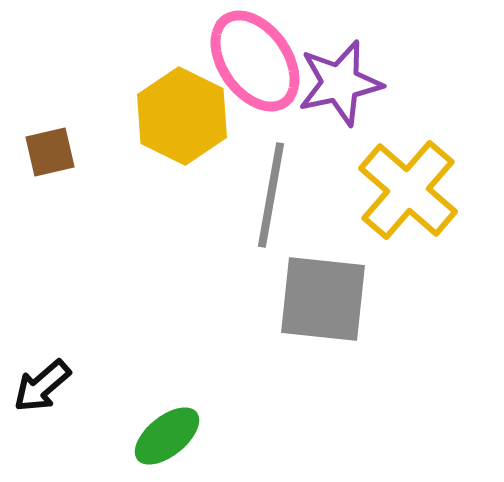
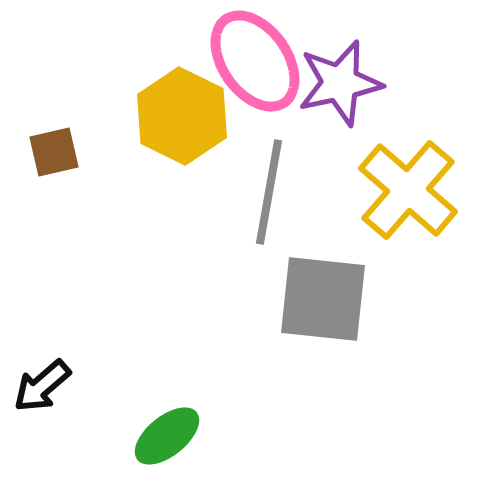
brown square: moved 4 px right
gray line: moved 2 px left, 3 px up
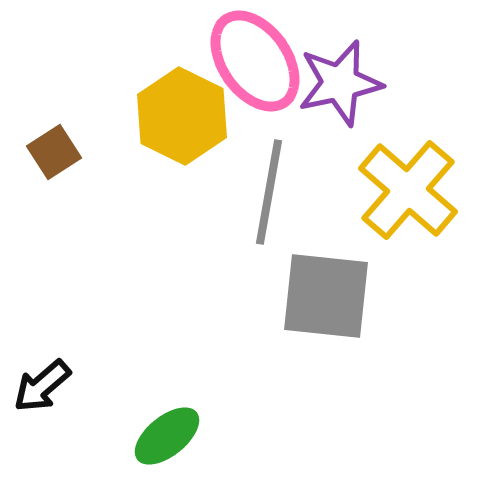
brown square: rotated 20 degrees counterclockwise
gray square: moved 3 px right, 3 px up
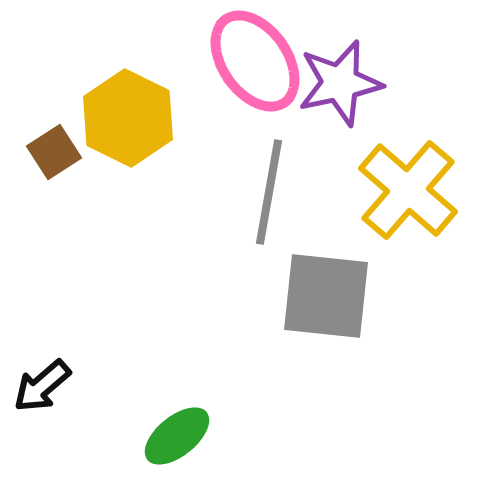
yellow hexagon: moved 54 px left, 2 px down
green ellipse: moved 10 px right
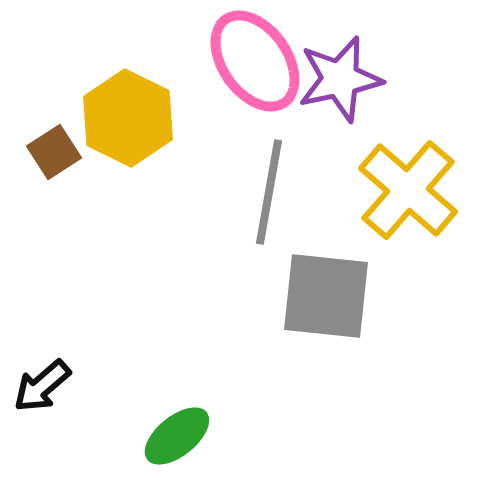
purple star: moved 4 px up
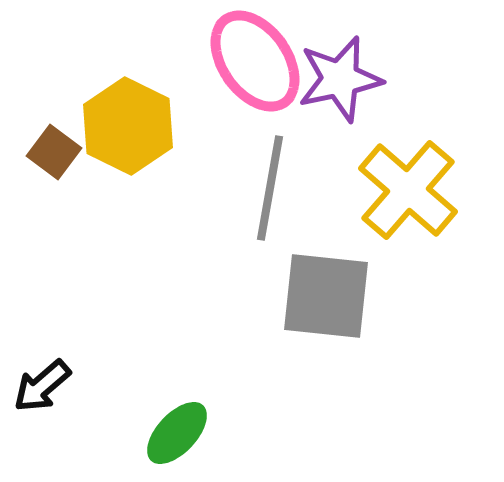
yellow hexagon: moved 8 px down
brown square: rotated 20 degrees counterclockwise
gray line: moved 1 px right, 4 px up
green ellipse: moved 3 px up; rotated 8 degrees counterclockwise
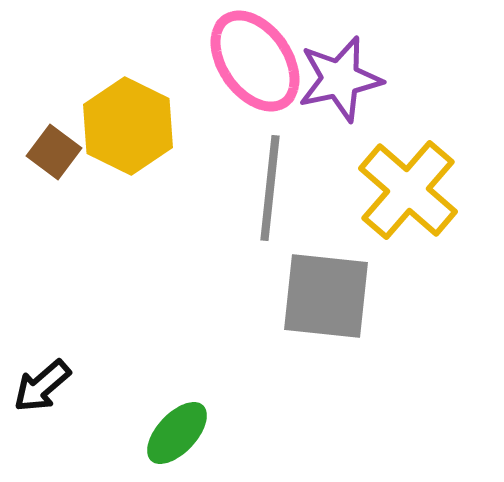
gray line: rotated 4 degrees counterclockwise
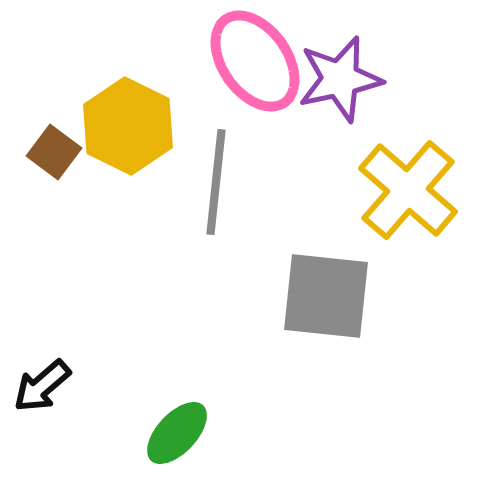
gray line: moved 54 px left, 6 px up
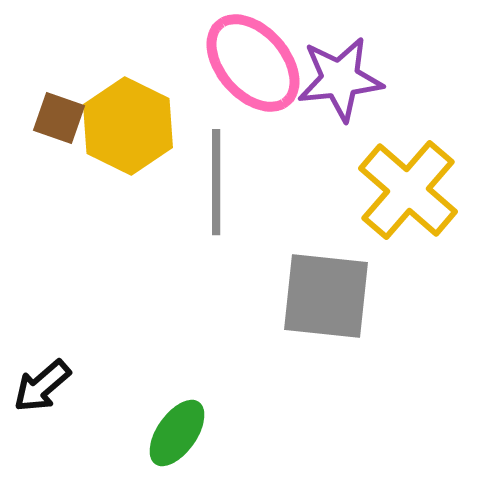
pink ellipse: moved 2 px left, 2 px down; rotated 6 degrees counterclockwise
purple star: rotated 6 degrees clockwise
brown square: moved 5 px right, 34 px up; rotated 18 degrees counterclockwise
gray line: rotated 6 degrees counterclockwise
green ellipse: rotated 8 degrees counterclockwise
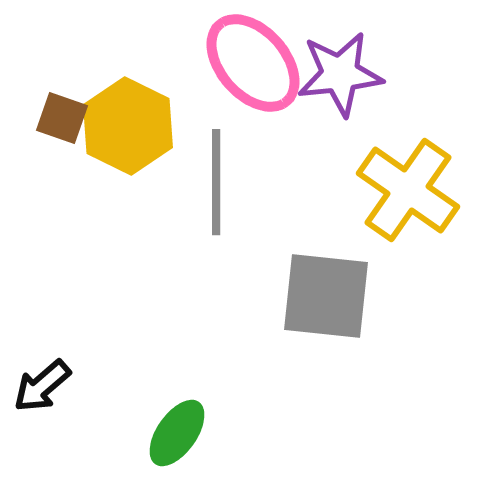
purple star: moved 5 px up
brown square: moved 3 px right
yellow cross: rotated 6 degrees counterclockwise
